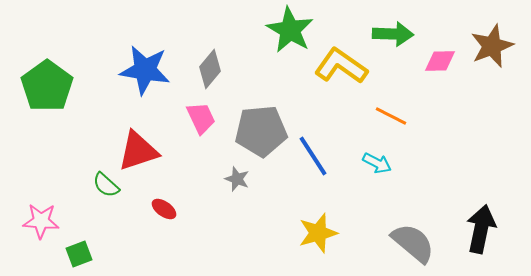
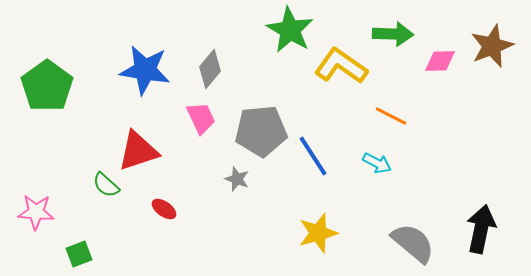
pink star: moved 5 px left, 9 px up
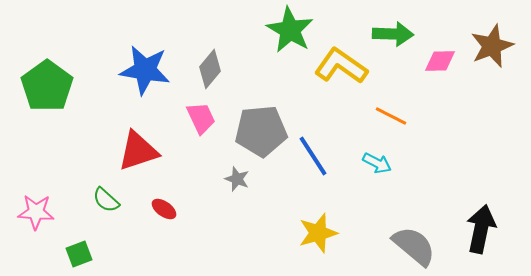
green semicircle: moved 15 px down
gray semicircle: moved 1 px right, 3 px down
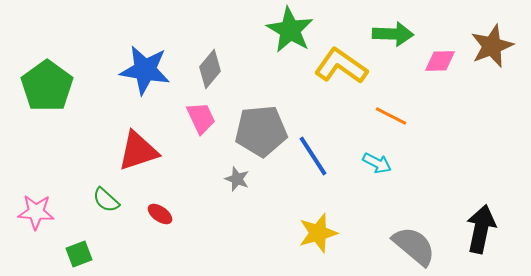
red ellipse: moved 4 px left, 5 px down
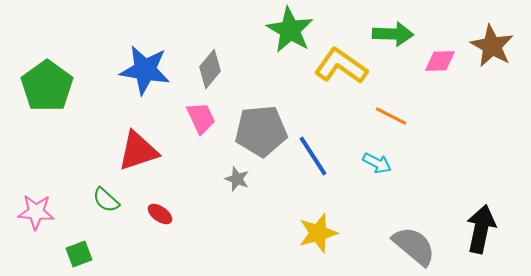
brown star: rotated 21 degrees counterclockwise
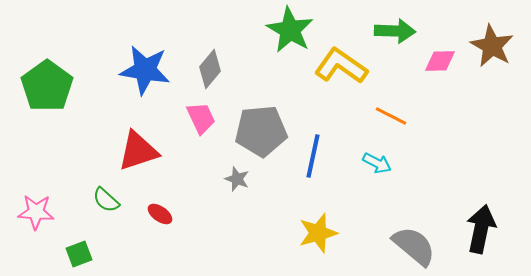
green arrow: moved 2 px right, 3 px up
blue line: rotated 45 degrees clockwise
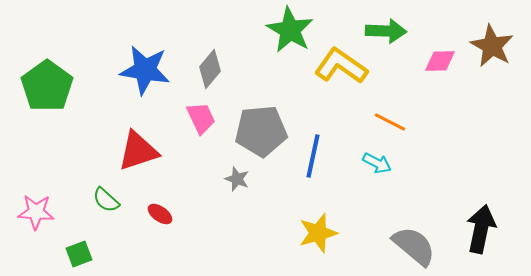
green arrow: moved 9 px left
orange line: moved 1 px left, 6 px down
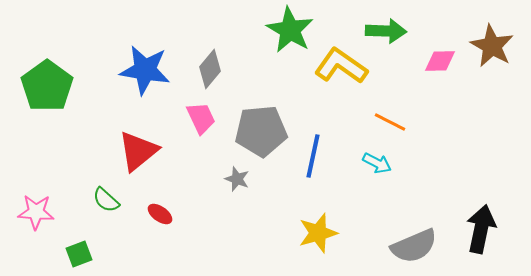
red triangle: rotated 21 degrees counterclockwise
gray semicircle: rotated 117 degrees clockwise
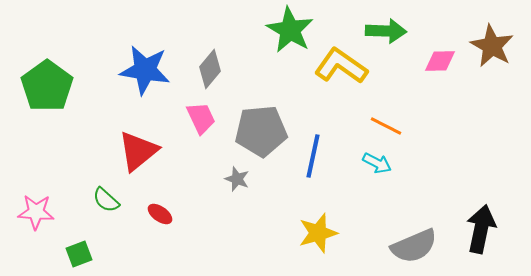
orange line: moved 4 px left, 4 px down
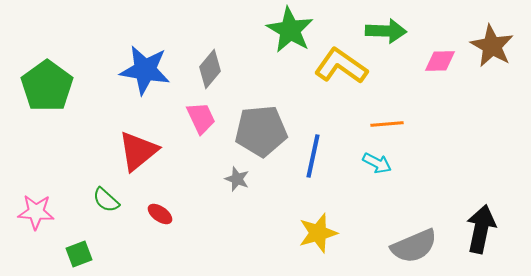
orange line: moved 1 px right, 2 px up; rotated 32 degrees counterclockwise
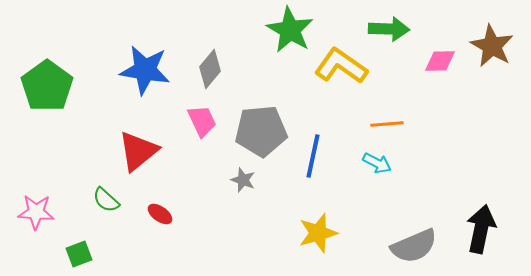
green arrow: moved 3 px right, 2 px up
pink trapezoid: moved 1 px right, 3 px down
gray star: moved 6 px right, 1 px down
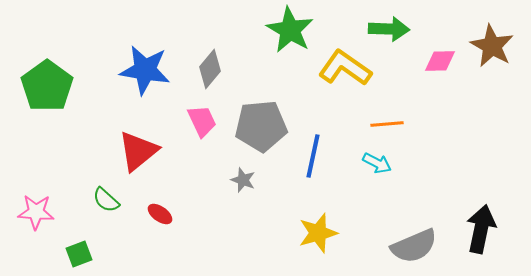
yellow L-shape: moved 4 px right, 2 px down
gray pentagon: moved 5 px up
